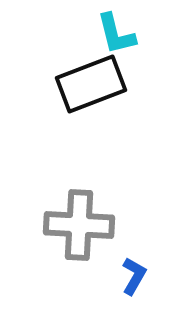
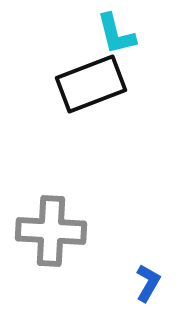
gray cross: moved 28 px left, 6 px down
blue L-shape: moved 14 px right, 7 px down
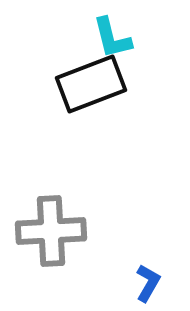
cyan L-shape: moved 4 px left, 4 px down
gray cross: rotated 6 degrees counterclockwise
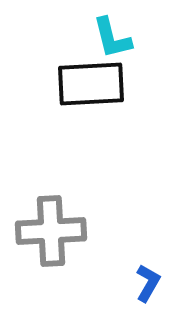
black rectangle: rotated 18 degrees clockwise
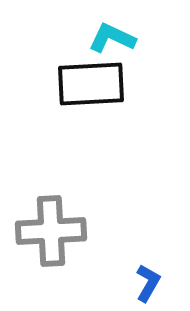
cyan L-shape: rotated 129 degrees clockwise
